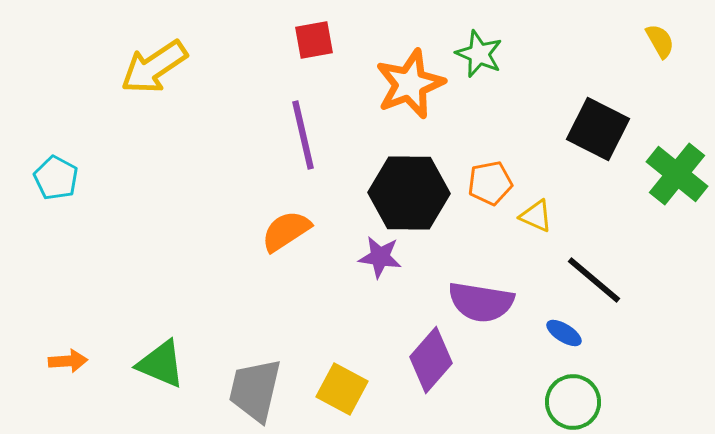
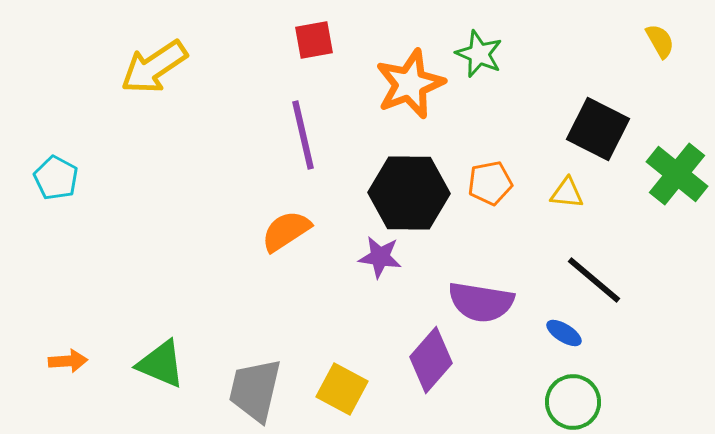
yellow triangle: moved 31 px right, 23 px up; rotated 18 degrees counterclockwise
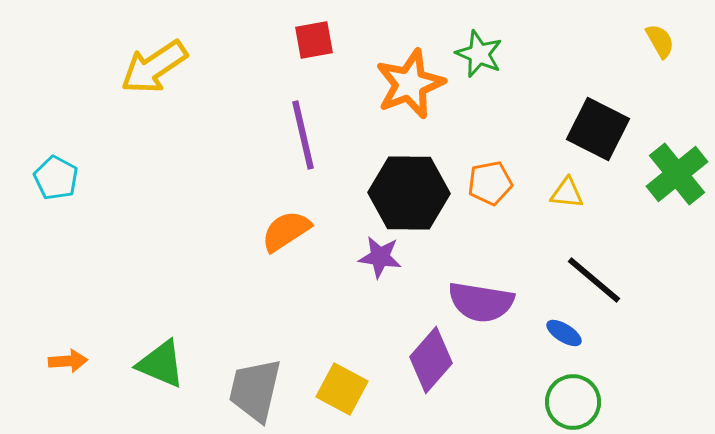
green cross: rotated 12 degrees clockwise
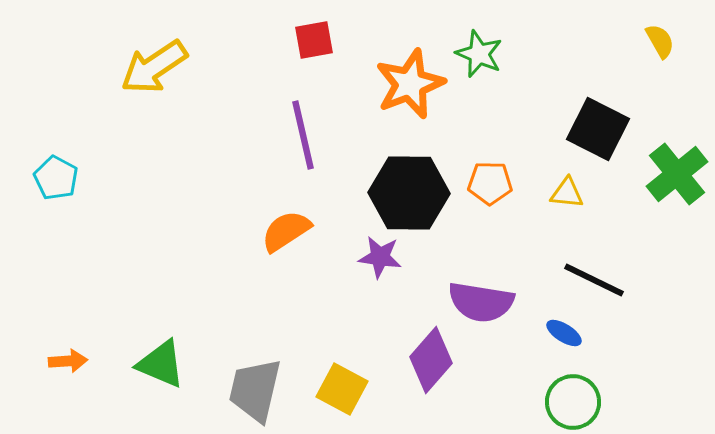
orange pentagon: rotated 12 degrees clockwise
black line: rotated 14 degrees counterclockwise
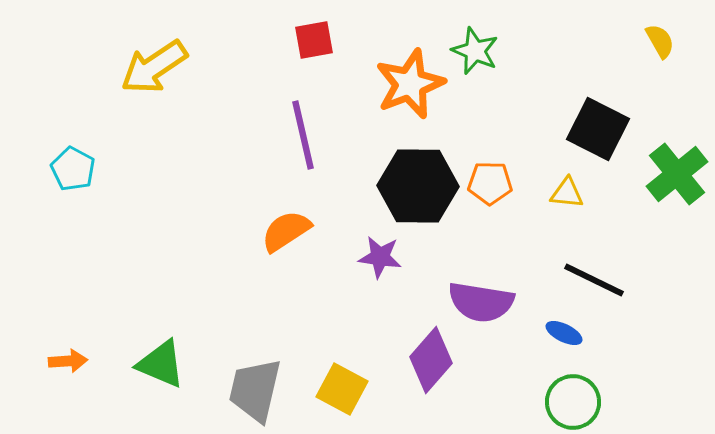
green star: moved 4 px left, 3 px up
cyan pentagon: moved 17 px right, 9 px up
black hexagon: moved 9 px right, 7 px up
blue ellipse: rotated 6 degrees counterclockwise
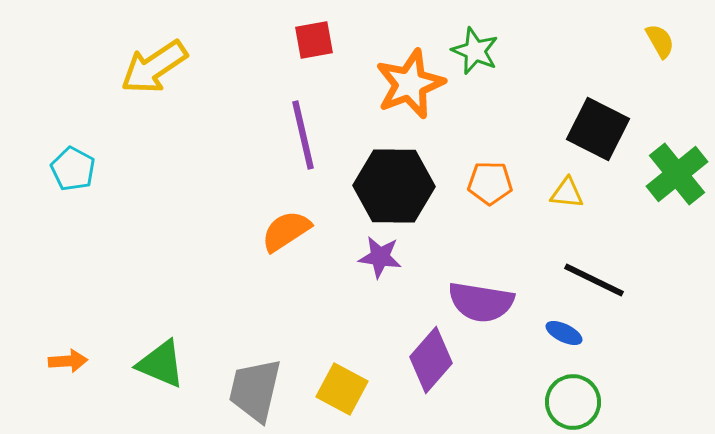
black hexagon: moved 24 px left
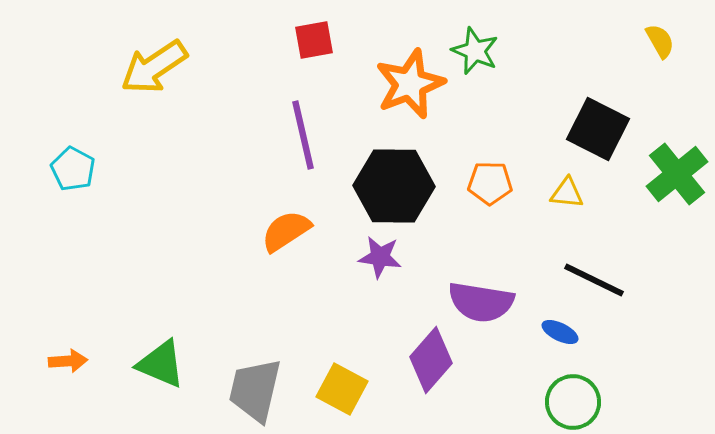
blue ellipse: moved 4 px left, 1 px up
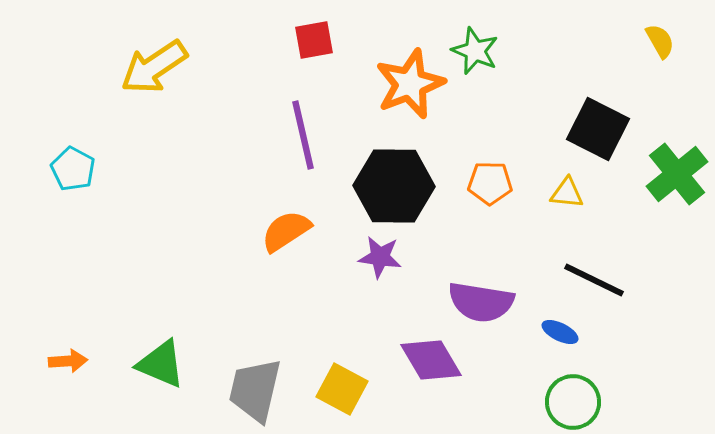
purple diamond: rotated 72 degrees counterclockwise
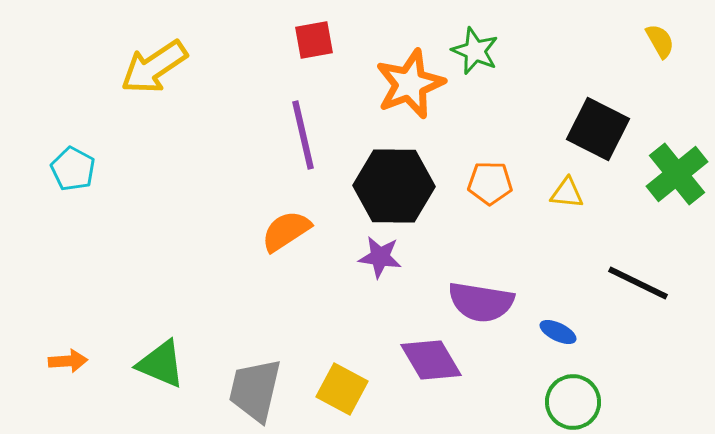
black line: moved 44 px right, 3 px down
blue ellipse: moved 2 px left
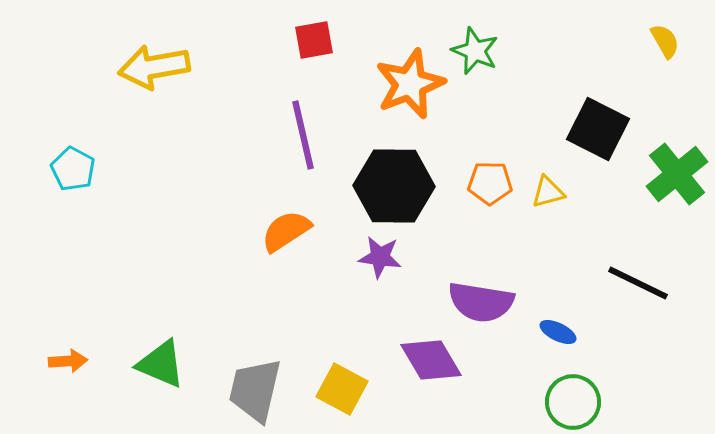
yellow semicircle: moved 5 px right
yellow arrow: rotated 24 degrees clockwise
yellow triangle: moved 19 px left, 1 px up; rotated 21 degrees counterclockwise
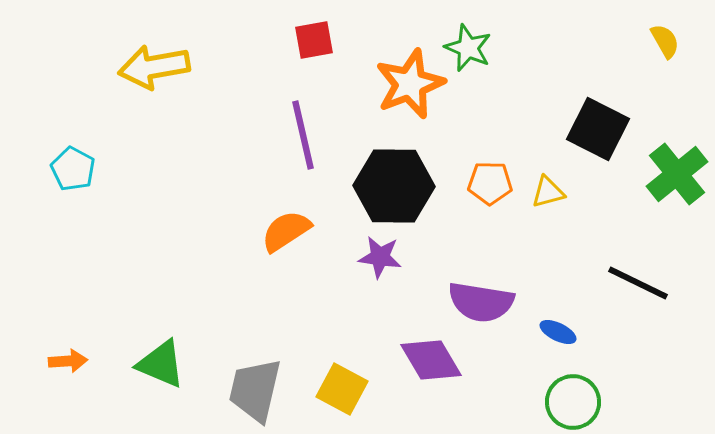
green star: moved 7 px left, 3 px up
